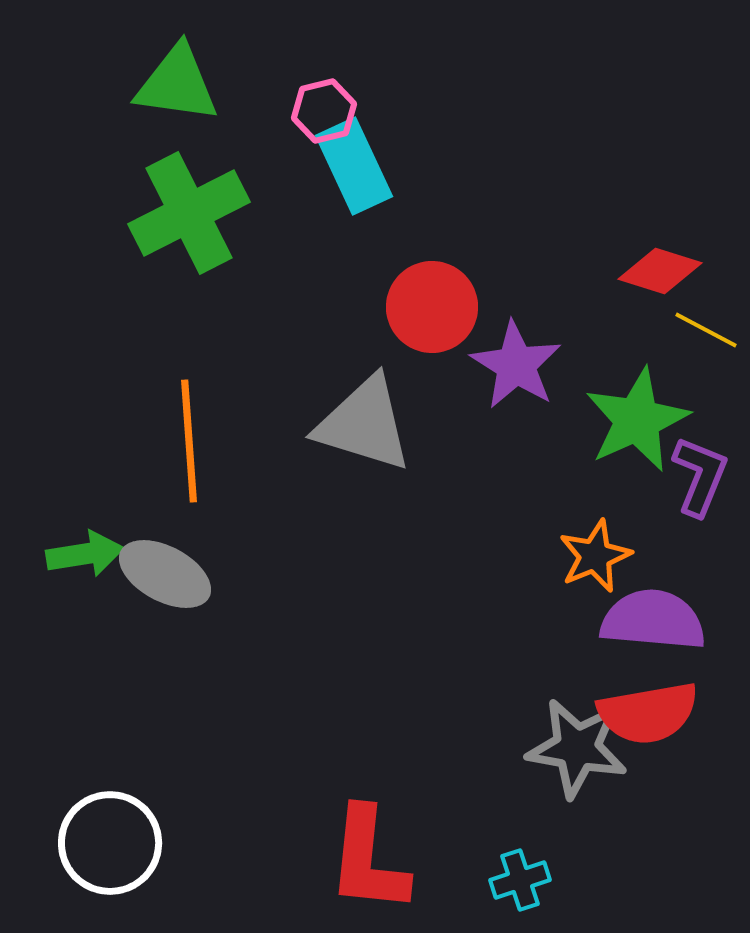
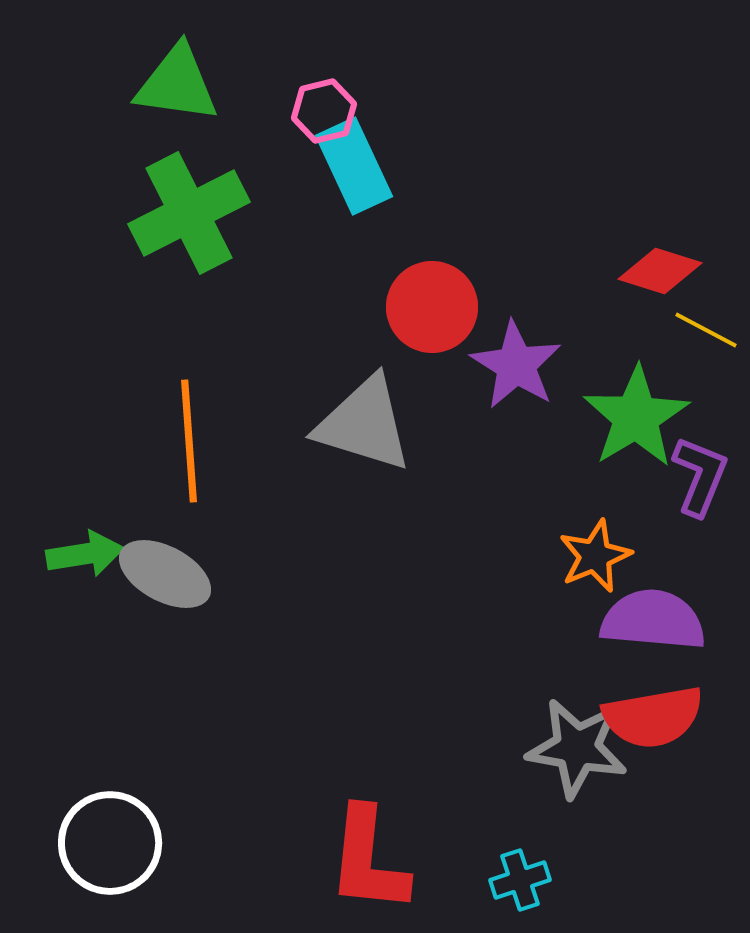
green star: moved 1 px left, 3 px up; rotated 7 degrees counterclockwise
red semicircle: moved 5 px right, 4 px down
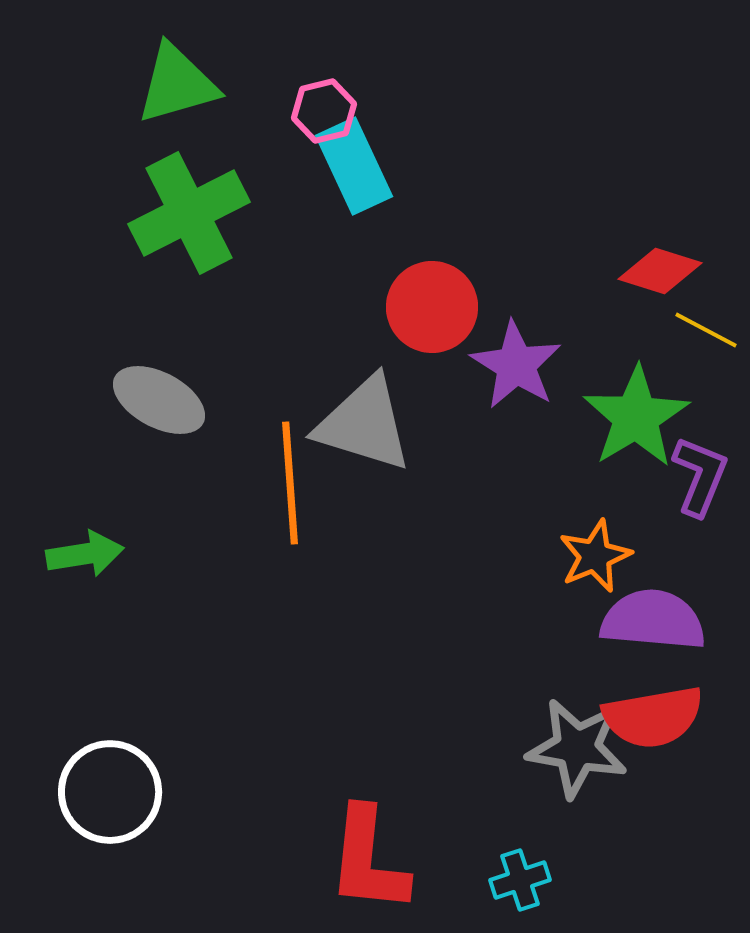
green triangle: rotated 24 degrees counterclockwise
orange line: moved 101 px right, 42 px down
gray ellipse: moved 6 px left, 174 px up
white circle: moved 51 px up
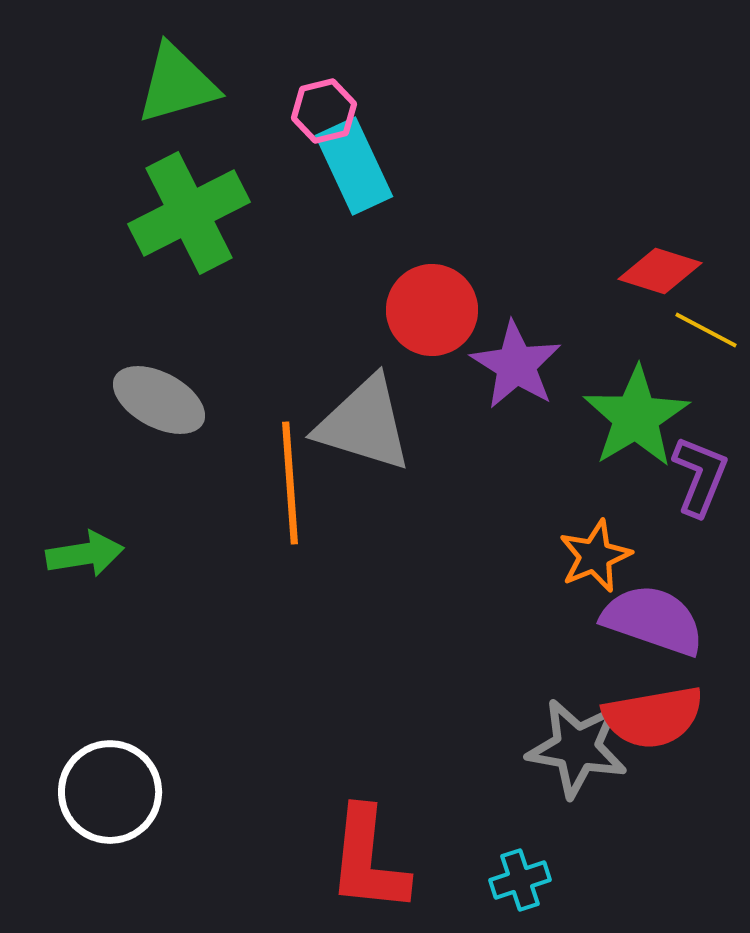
red circle: moved 3 px down
purple semicircle: rotated 14 degrees clockwise
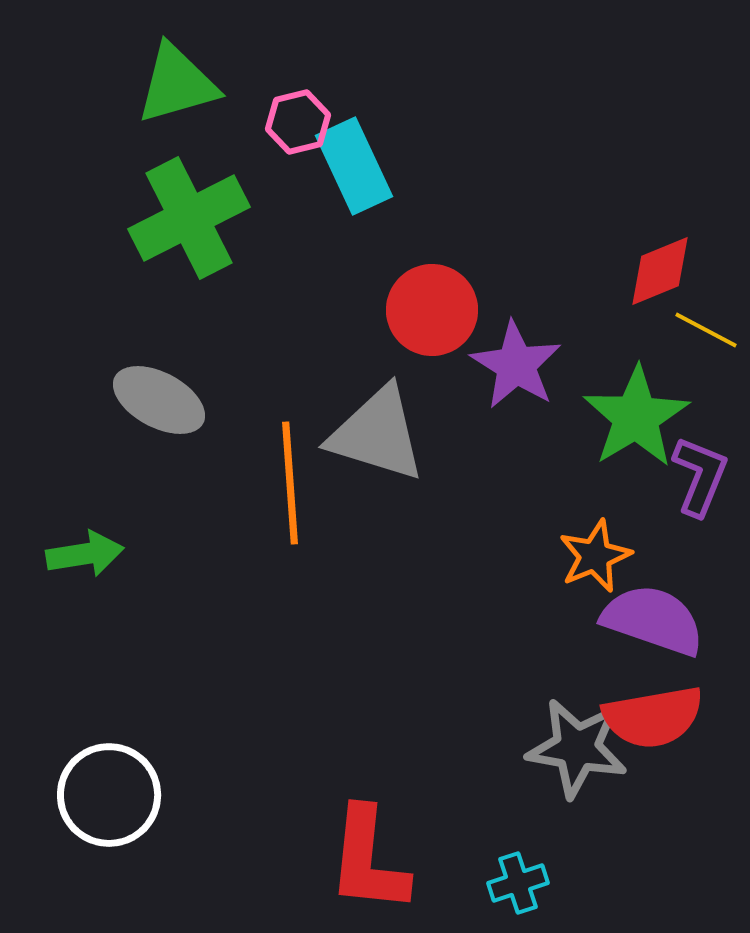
pink hexagon: moved 26 px left, 11 px down
green cross: moved 5 px down
red diamond: rotated 40 degrees counterclockwise
gray triangle: moved 13 px right, 10 px down
white circle: moved 1 px left, 3 px down
cyan cross: moved 2 px left, 3 px down
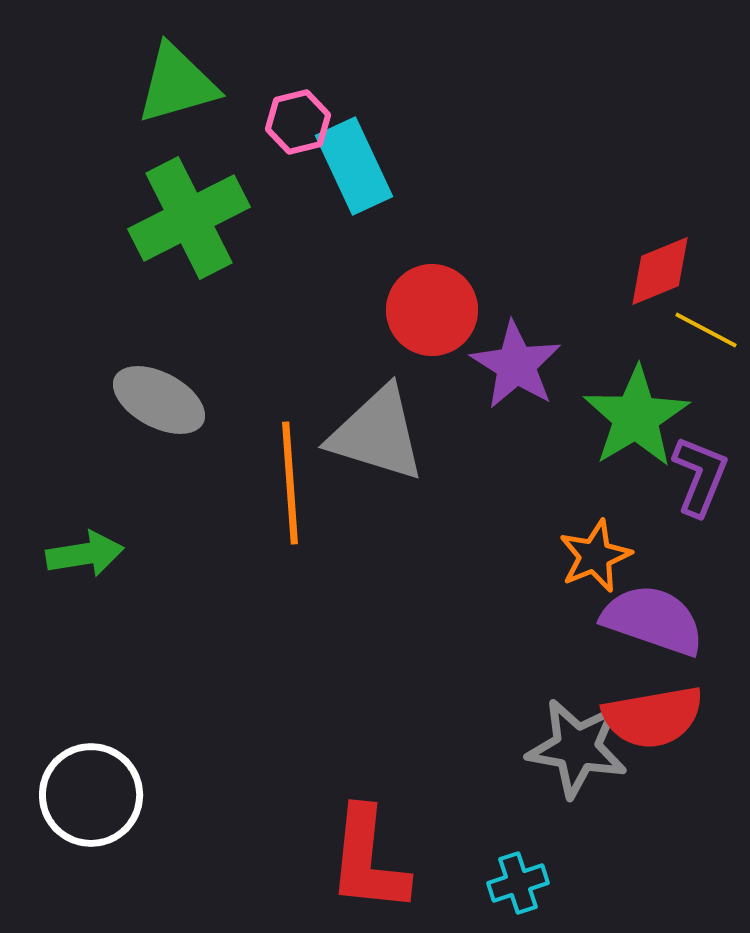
white circle: moved 18 px left
